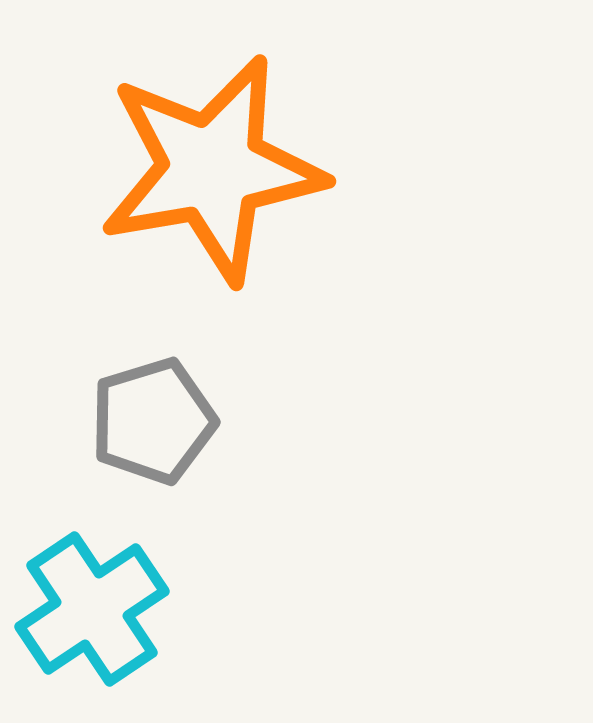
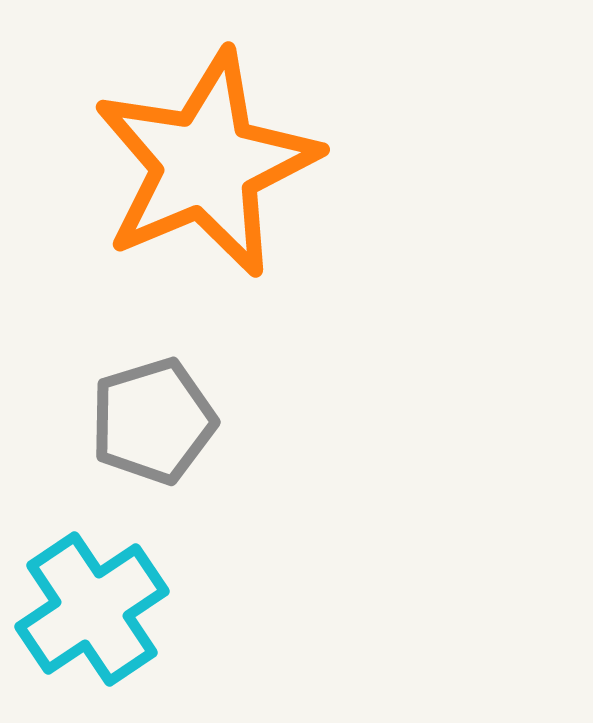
orange star: moved 6 px left, 5 px up; rotated 13 degrees counterclockwise
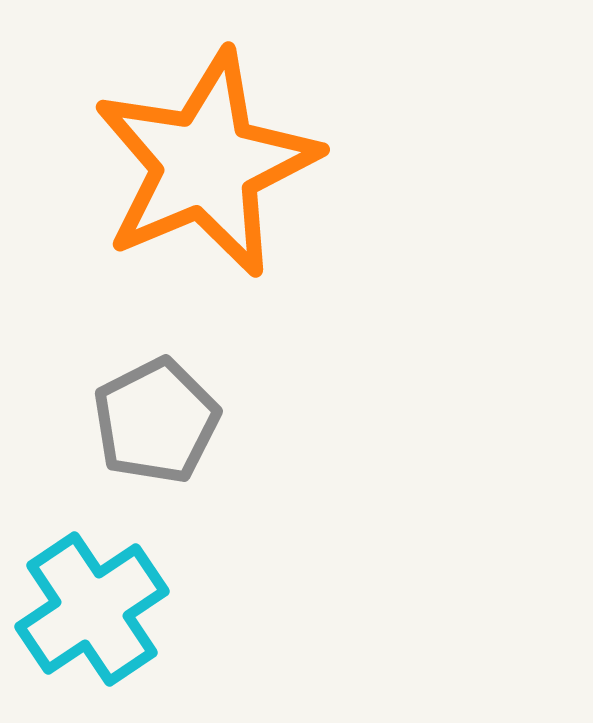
gray pentagon: moved 3 px right; rotated 10 degrees counterclockwise
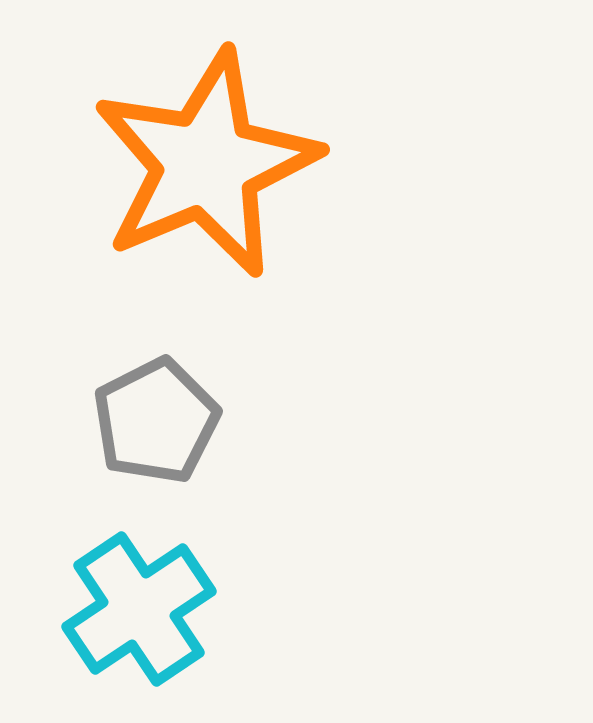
cyan cross: moved 47 px right
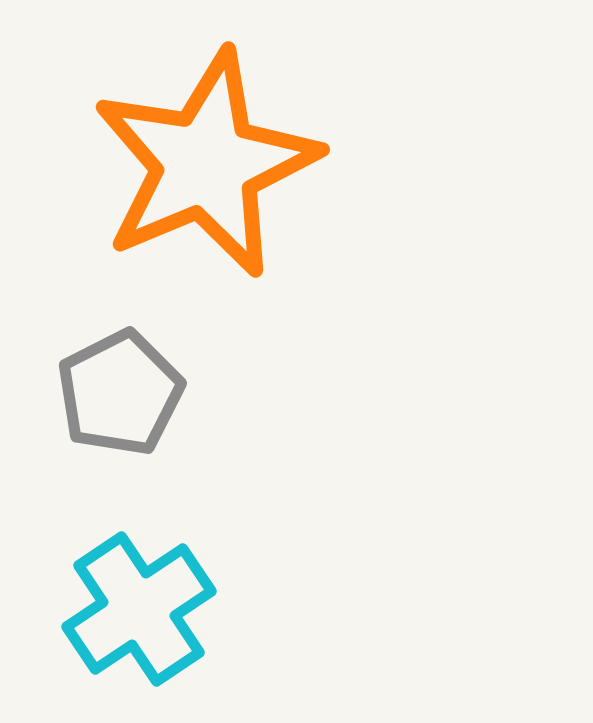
gray pentagon: moved 36 px left, 28 px up
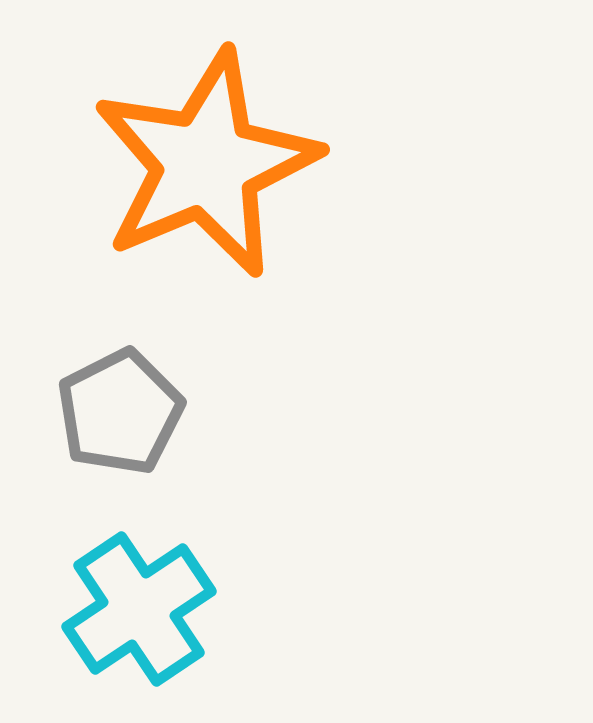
gray pentagon: moved 19 px down
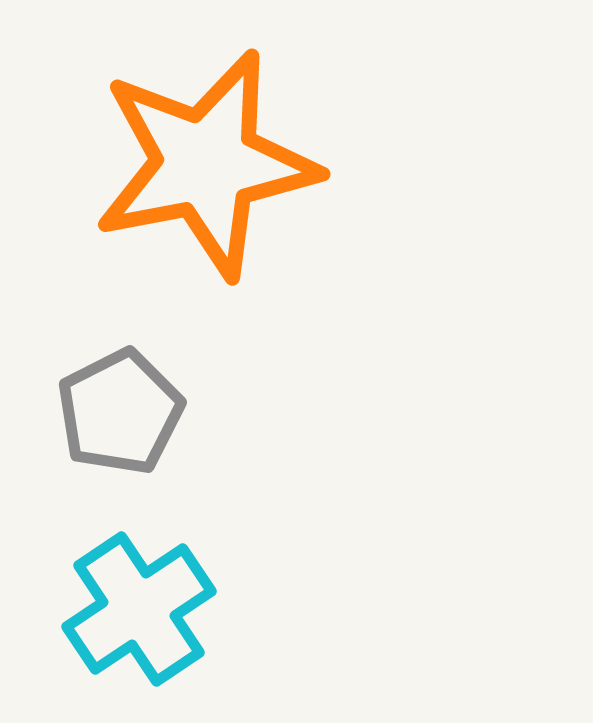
orange star: rotated 12 degrees clockwise
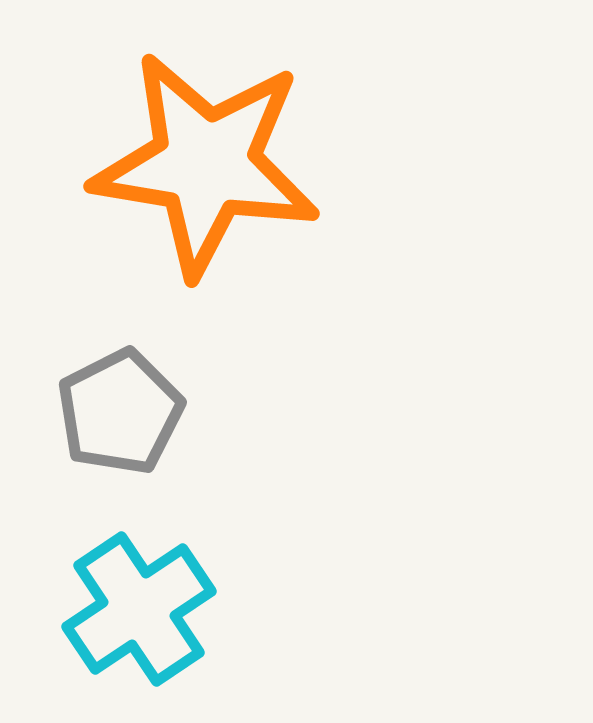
orange star: rotated 20 degrees clockwise
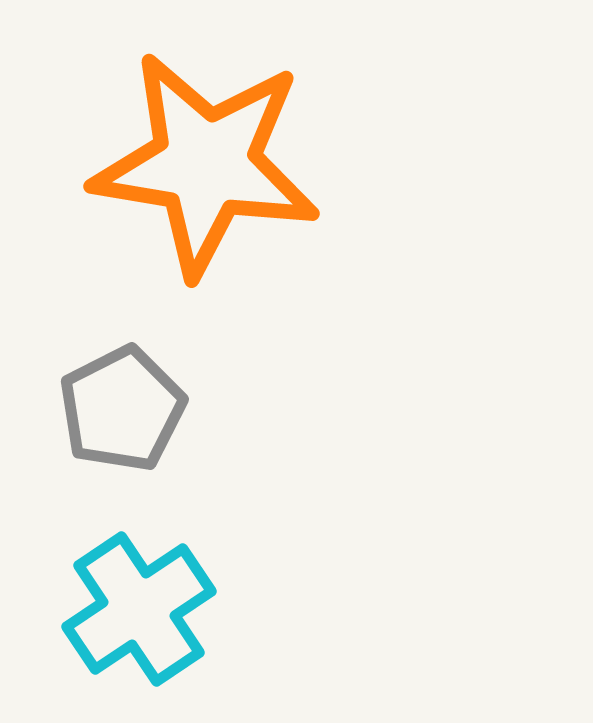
gray pentagon: moved 2 px right, 3 px up
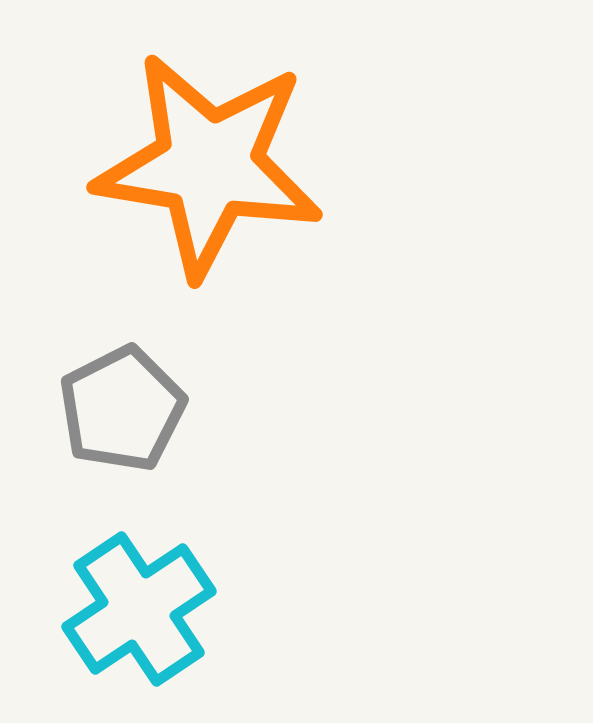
orange star: moved 3 px right, 1 px down
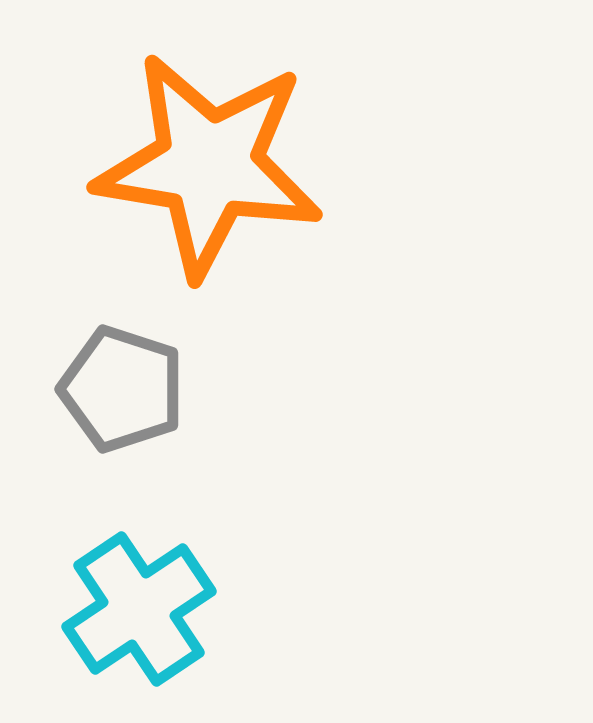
gray pentagon: moved 20 px up; rotated 27 degrees counterclockwise
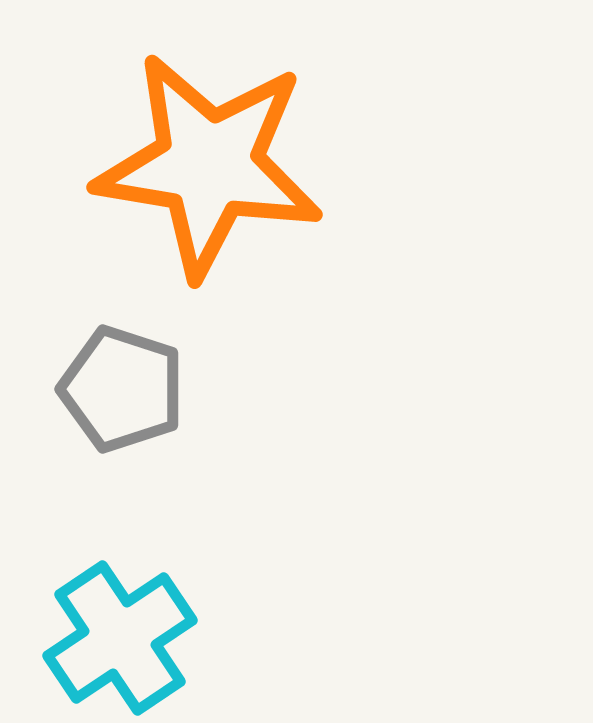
cyan cross: moved 19 px left, 29 px down
